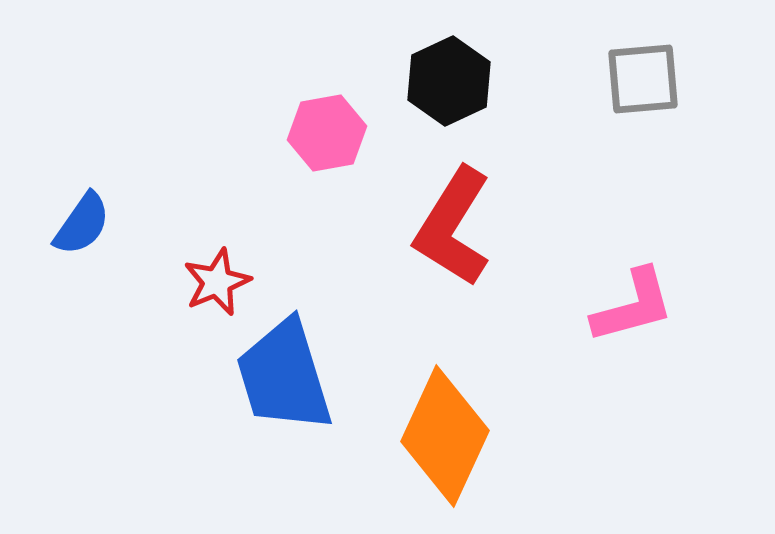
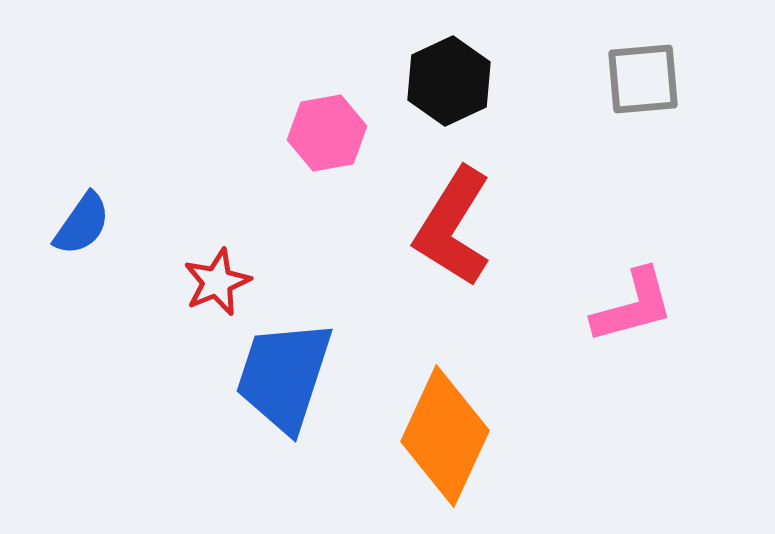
blue trapezoid: rotated 35 degrees clockwise
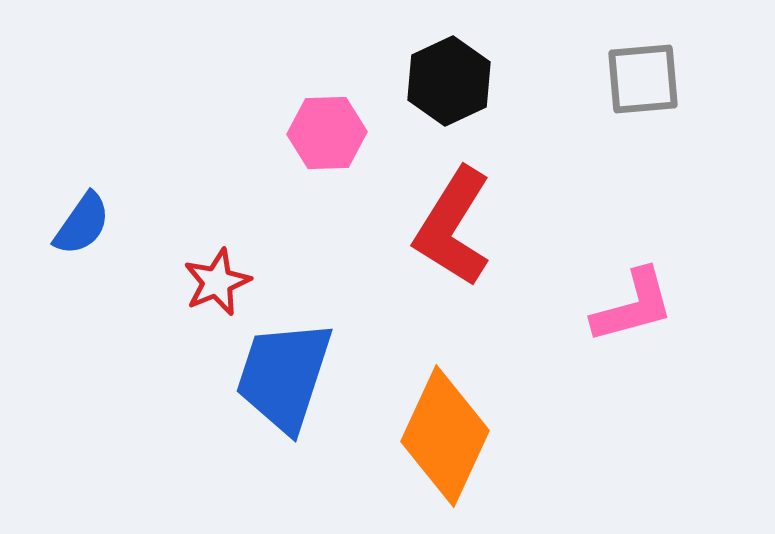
pink hexagon: rotated 8 degrees clockwise
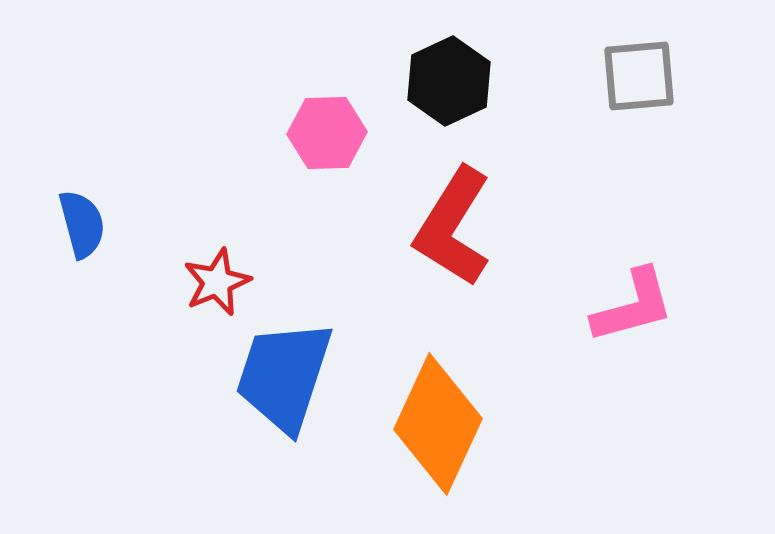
gray square: moved 4 px left, 3 px up
blue semicircle: rotated 50 degrees counterclockwise
orange diamond: moved 7 px left, 12 px up
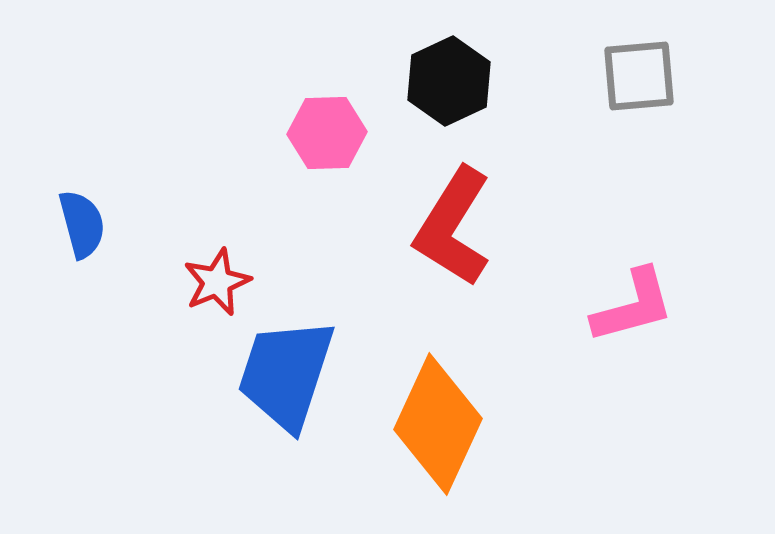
blue trapezoid: moved 2 px right, 2 px up
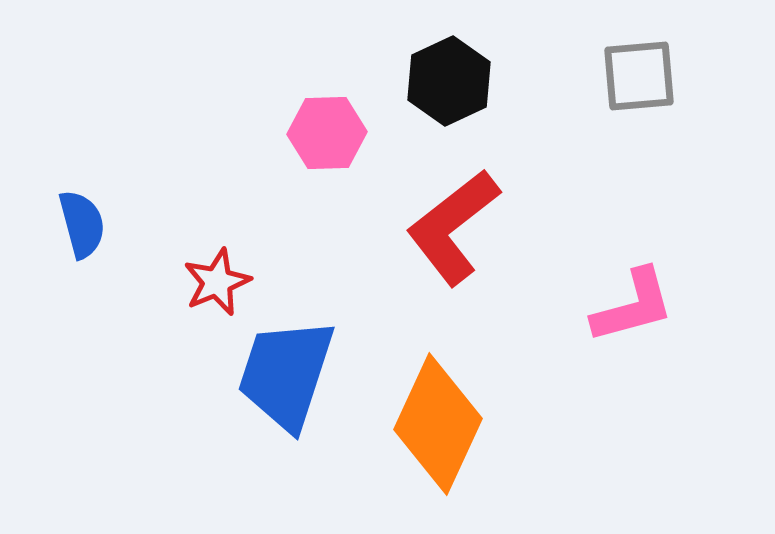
red L-shape: rotated 20 degrees clockwise
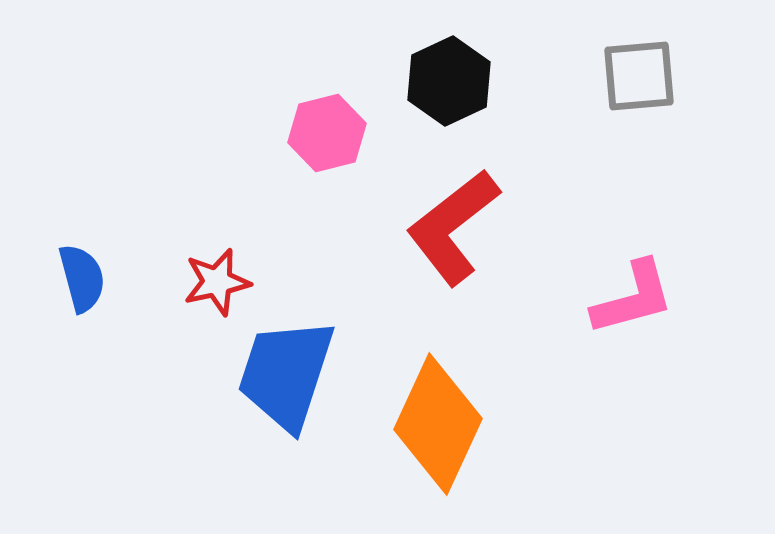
pink hexagon: rotated 12 degrees counterclockwise
blue semicircle: moved 54 px down
red star: rotated 10 degrees clockwise
pink L-shape: moved 8 px up
